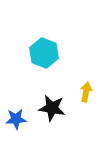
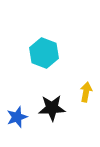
black star: rotated 12 degrees counterclockwise
blue star: moved 1 px right, 2 px up; rotated 15 degrees counterclockwise
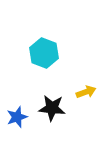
yellow arrow: rotated 60 degrees clockwise
black star: rotated 8 degrees clockwise
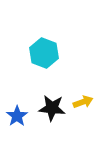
yellow arrow: moved 3 px left, 10 px down
blue star: moved 1 px up; rotated 15 degrees counterclockwise
